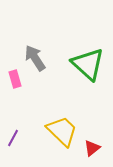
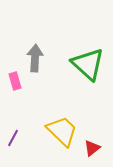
gray arrow: rotated 36 degrees clockwise
pink rectangle: moved 2 px down
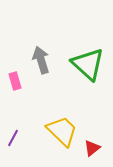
gray arrow: moved 6 px right, 2 px down; rotated 20 degrees counterclockwise
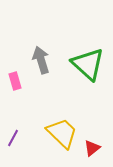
yellow trapezoid: moved 2 px down
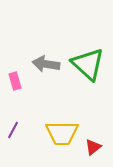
gray arrow: moved 5 px right, 4 px down; rotated 64 degrees counterclockwise
yellow trapezoid: rotated 136 degrees clockwise
purple line: moved 8 px up
red triangle: moved 1 px right, 1 px up
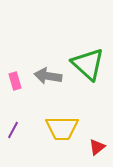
gray arrow: moved 2 px right, 12 px down
yellow trapezoid: moved 5 px up
red triangle: moved 4 px right
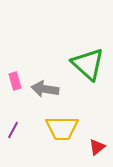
gray arrow: moved 3 px left, 13 px down
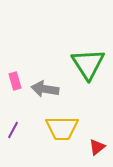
green triangle: rotated 15 degrees clockwise
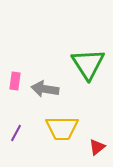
pink rectangle: rotated 24 degrees clockwise
purple line: moved 3 px right, 3 px down
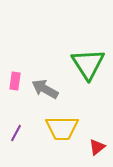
gray arrow: rotated 20 degrees clockwise
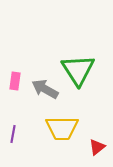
green triangle: moved 10 px left, 6 px down
purple line: moved 3 px left, 1 px down; rotated 18 degrees counterclockwise
